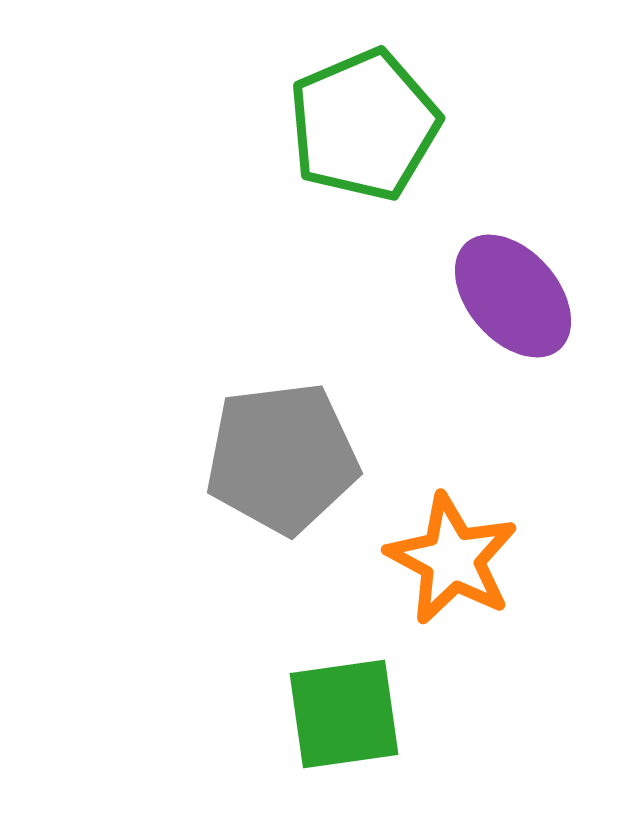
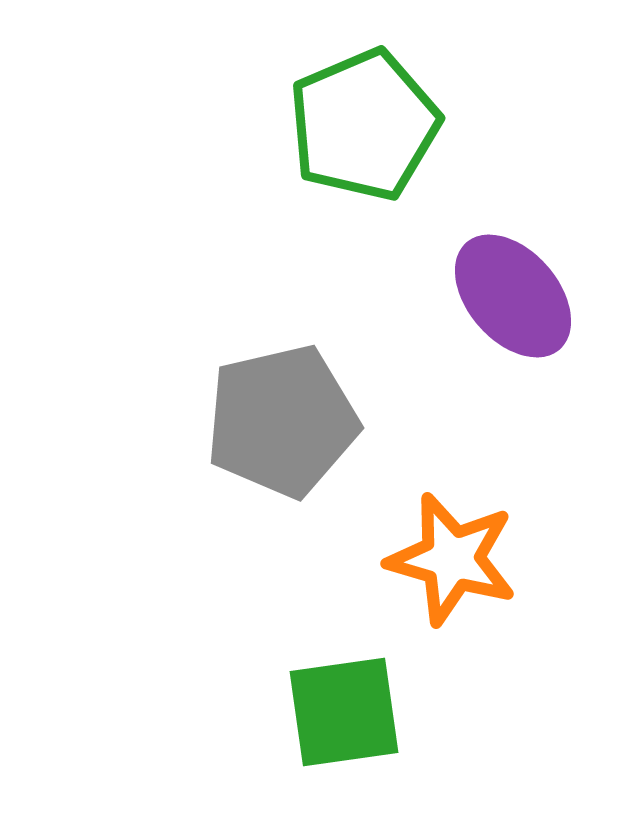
gray pentagon: moved 37 px up; rotated 6 degrees counterclockwise
orange star: rotated 12 degrees counterclockwise
green square: moved 2 px up
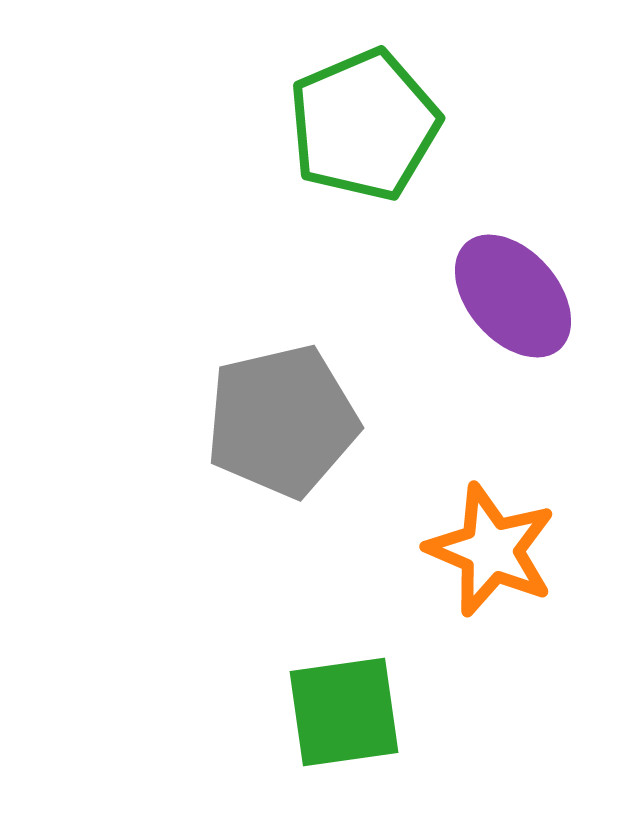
orange star: moved 39 px right, 9 px up; rotated 7 degrees clockwise
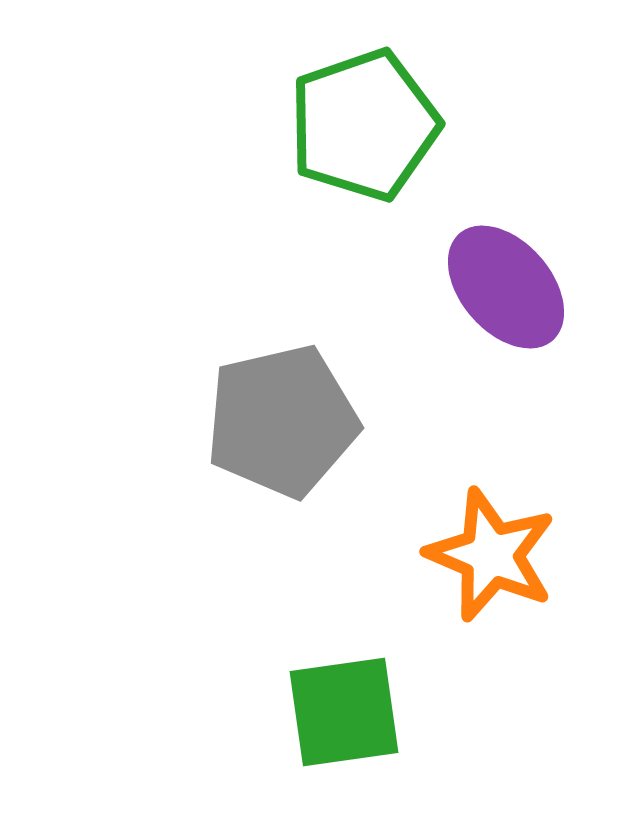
green pentagon: rotated 4 degrees clockwise
purple ellipse: moved 7 px left, 9 px up
orange star: moved 5 px down
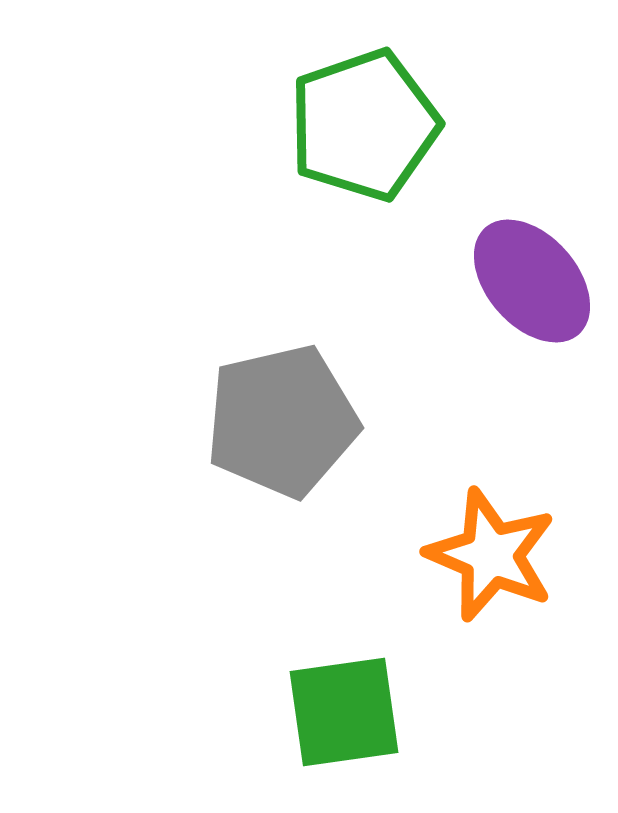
purple ellipse: moved 26 px right, 6 px up
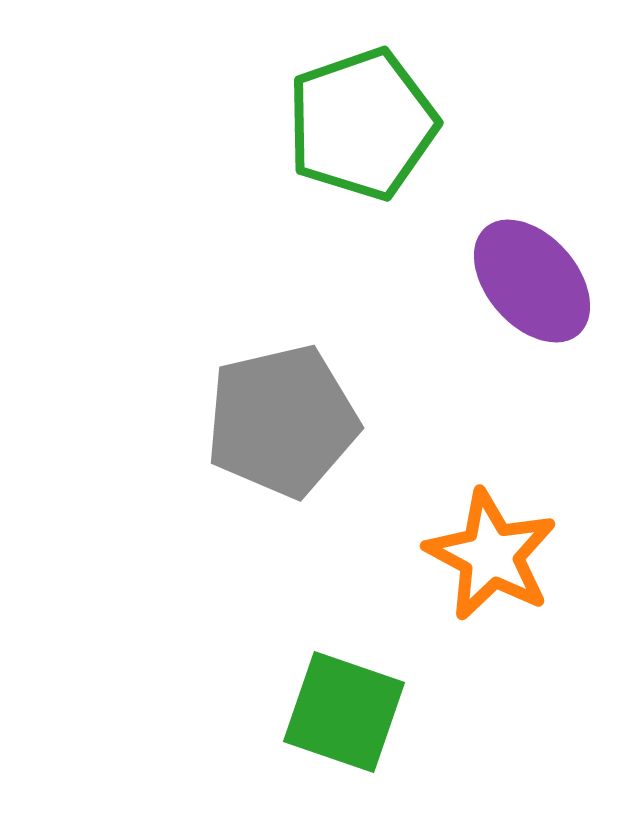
green pentagon: moved 2 px left, 1 px up
orange star: rotated 5 degrees clockwise
green square: rotated 27 degrees clockwise
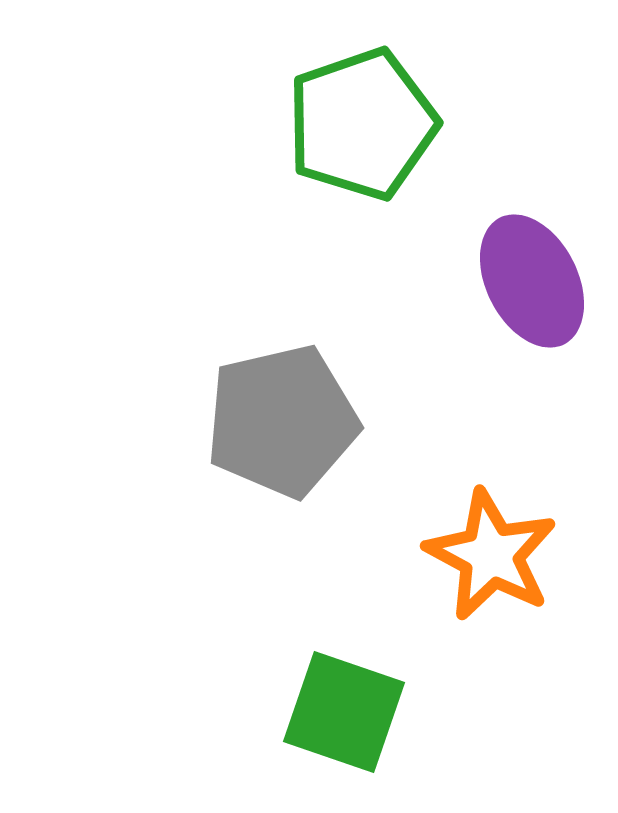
purple ellipse: rotated 14 degrees clockwise
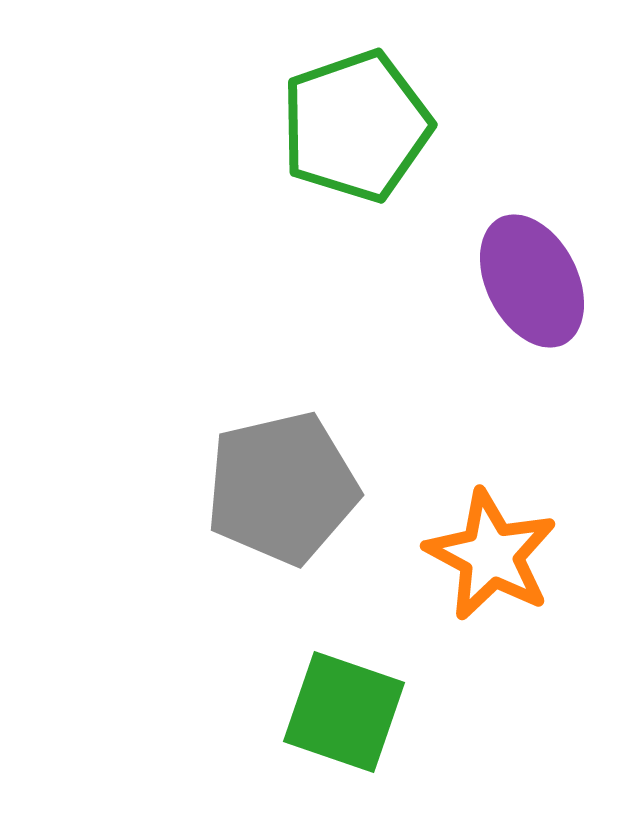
green pentagon: moved 6 px left, 2 px down
gray pentagon: moved 67 px down
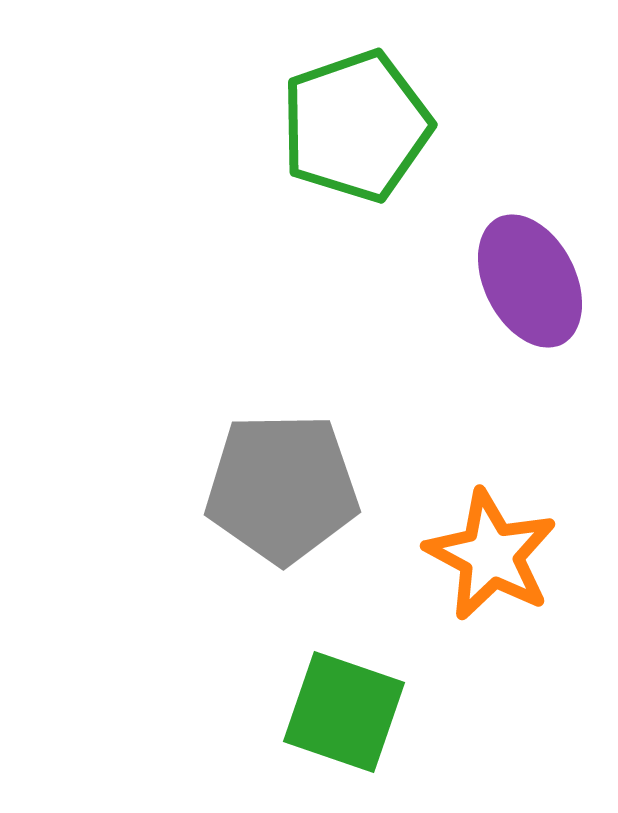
purple ellipse: moved 2 px left
gray pentagon: rotated 12 degrees clockwise
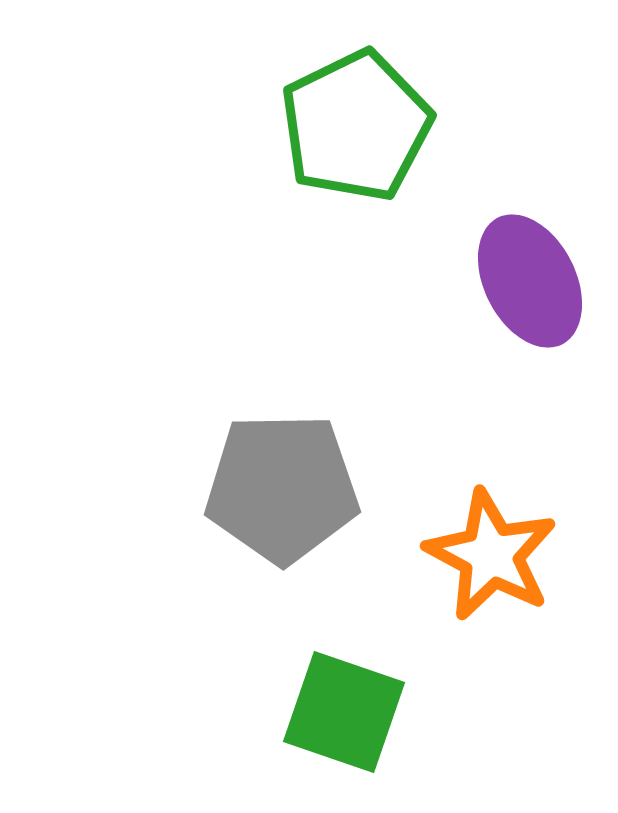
green pentagon: rotated 7 degrees counterclockwise
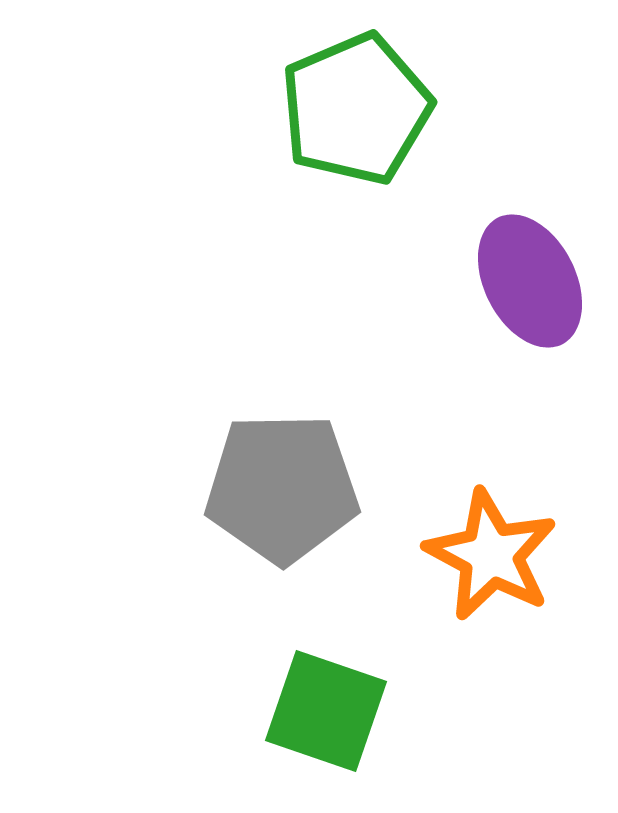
green pentagon: moved 17 px up; rotated 3 degrees clockwise
green square: moved 18 px left, 1 px up
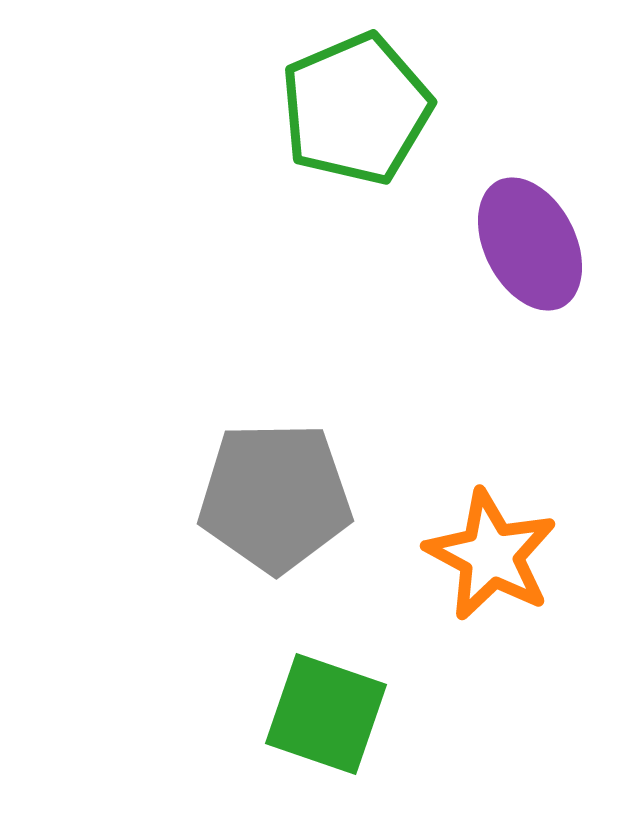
purple ellipse: moved 37 px up
gray pentagon: moved 7 px left, 9 px down
green square: moved 3 px down
